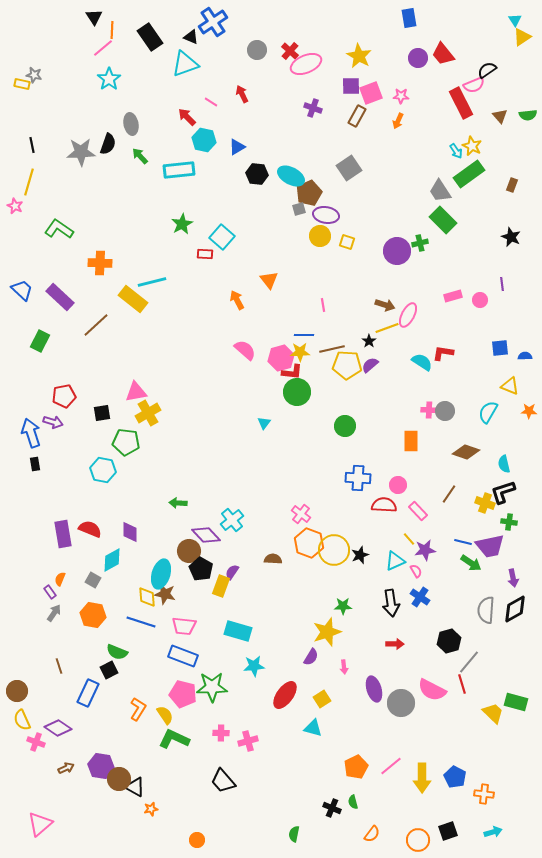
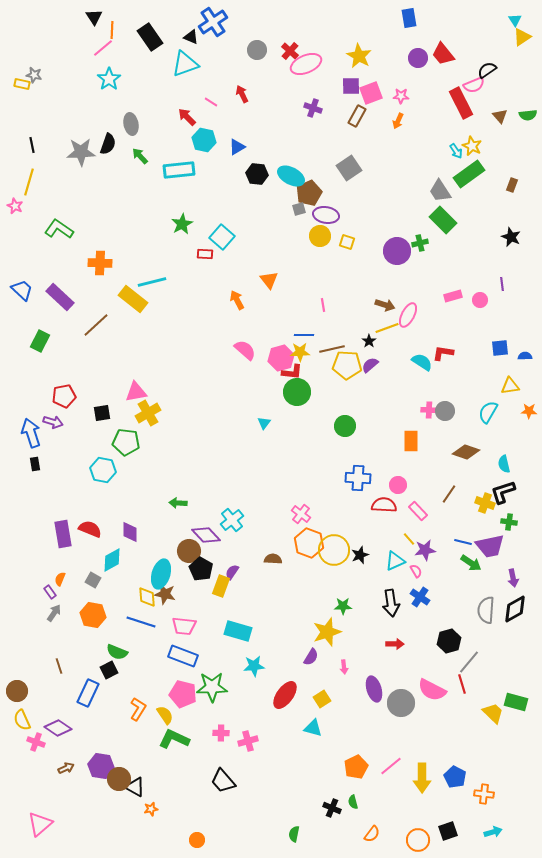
yellow triangle at (510, 386): rotated 30 degrees counterclockwise
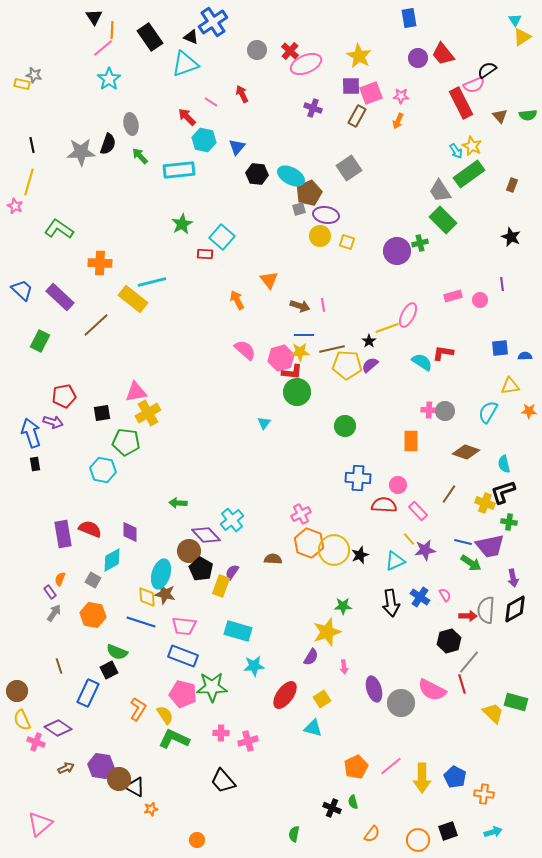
blue triangle at (237, 147): rotated 18 degrees counterclockwise
brown arrow at (385, 305): moved 85 px left, 1 px down
pink cross at (301, 514): rotated 24 degrees clockwise
pink semicircle at (416, 571): moved 29 px right, 24 px down
red arrow at (395, 644): moved 73 px right, 28 px up
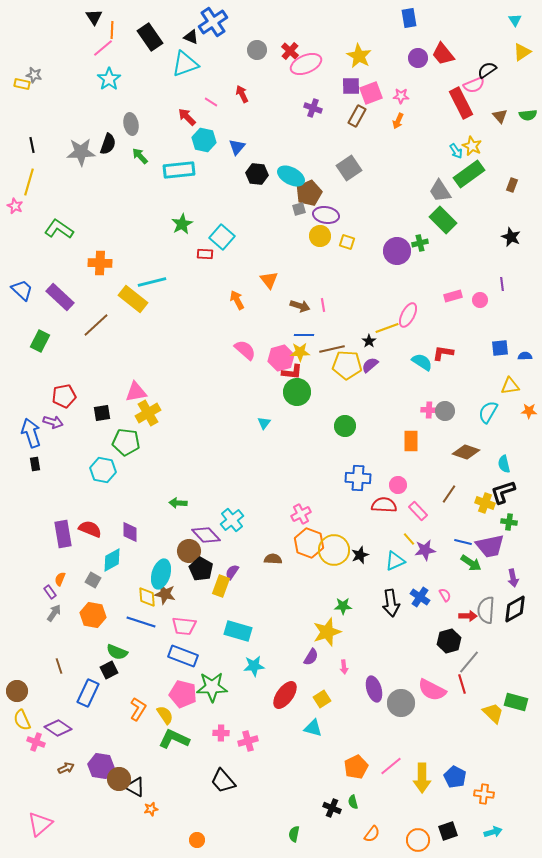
yellow triangle at (522, 37): moved 15 px down
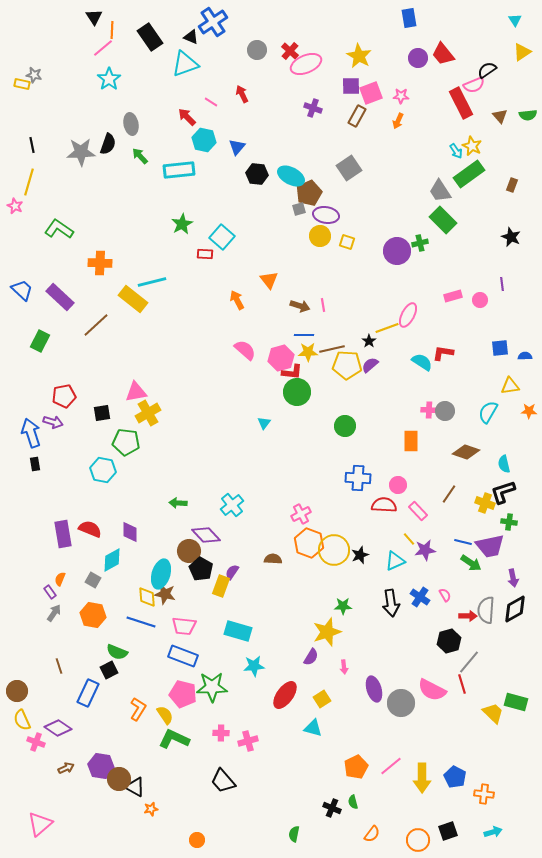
yellow star at (300, 352): moved 8 px right
cyan cross at (232, 520): moved 15 px up
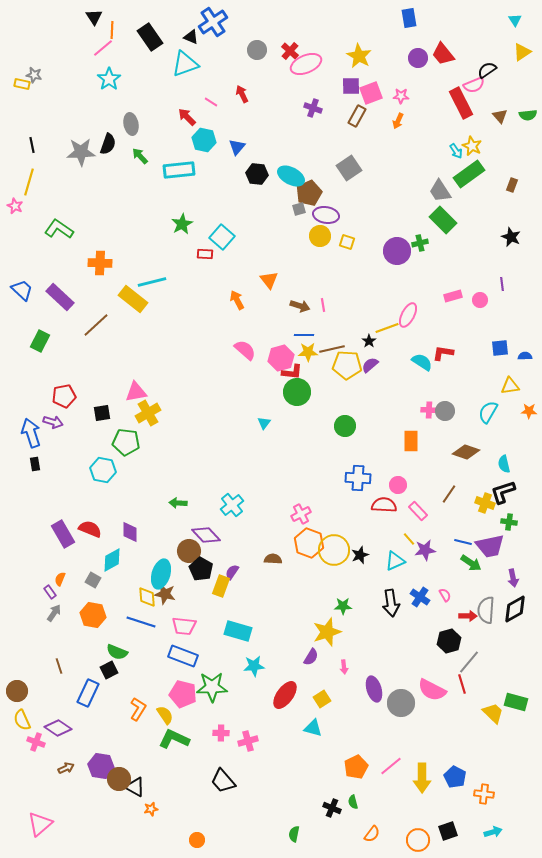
purple rectangle at (63, 534): rotated 20 degrees counterclockwise
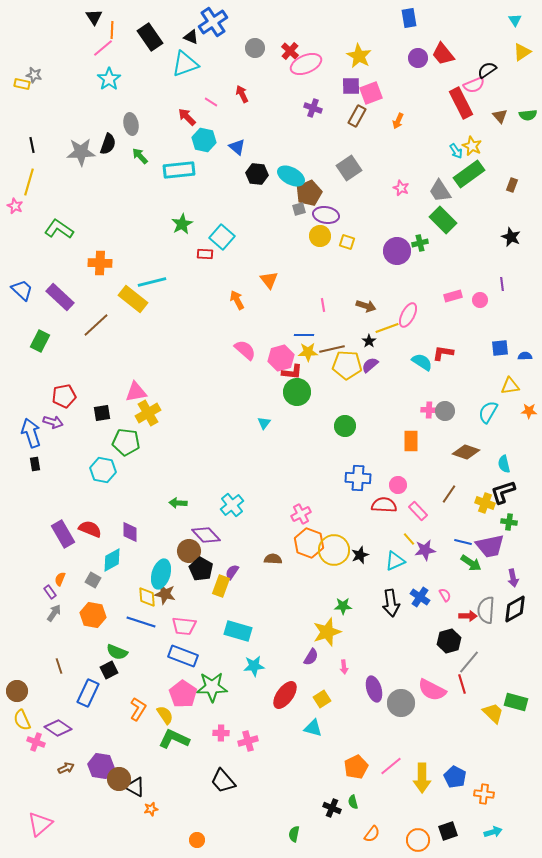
gray circle at (257, 50): moved 2 px left, 2 px up
pink star at (401, 96): moved 92 px down; rotated 21 degrees clockwise
blue triangle at (237, 147): rotated 30 degrees counterclockwise
brown arrow at (300, 306): moved 66 px right
pink pentagon at (183, 694): rotated 20 degrees clockwise
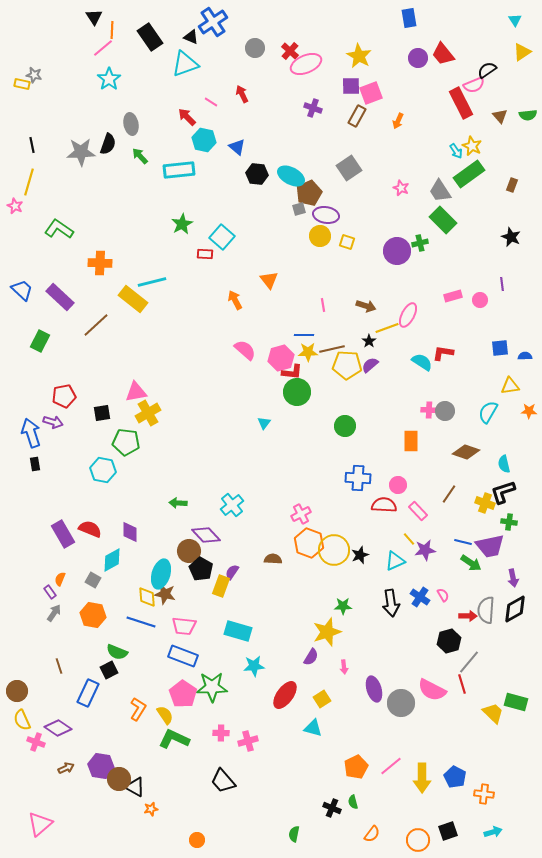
orange arrow at (237, 300): moved 2 px left
pink semicircle at (445, 595): moved 2 px left
